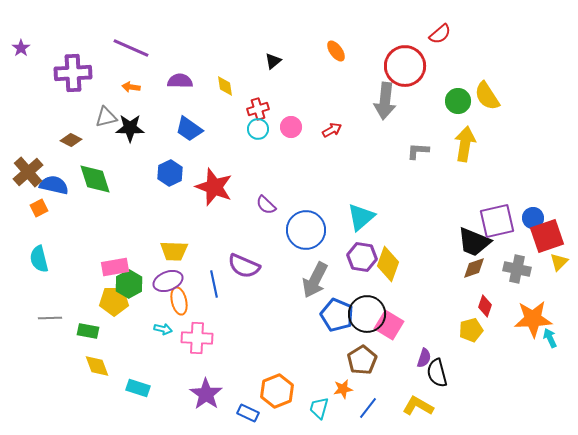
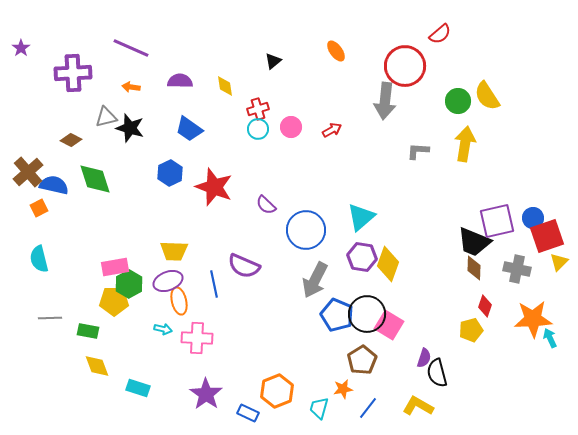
black star at (130, 128): rotated 16 degrees clockwise
brown diamond at (474, 268): rotated 70 degrees counterclockwise
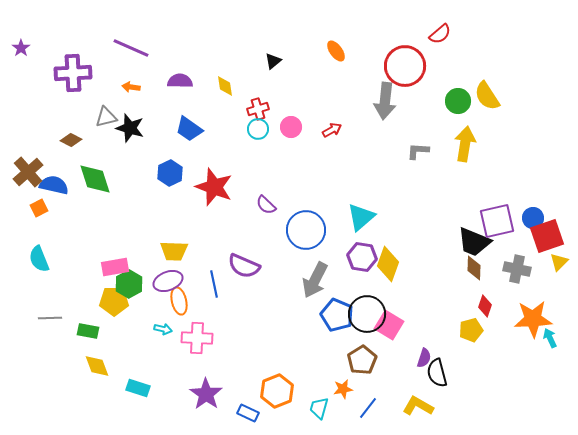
cyan semicircle at (39, 259): rotated 8 degrees counterclockwise
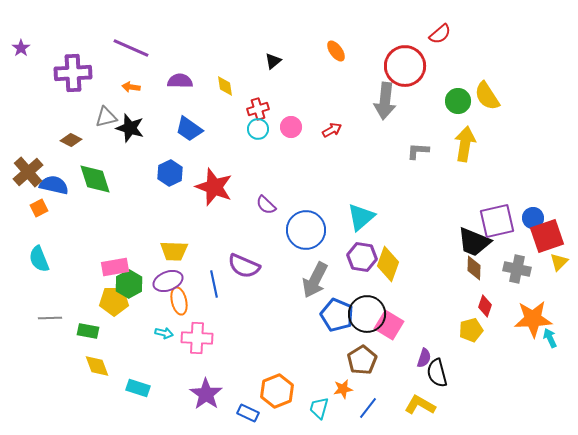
cyan arrow at (163, 329): moved 1 px right, 4 px down
yellow L-shape at (418, 406): moved 2 px right, 1 px up
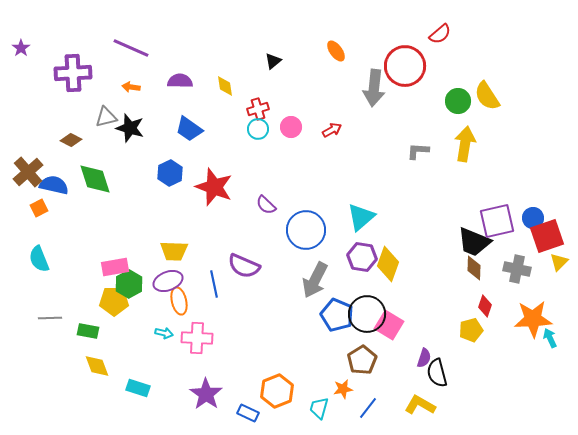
gray arrow at (385, 101): moved 11 px left, 13 px up
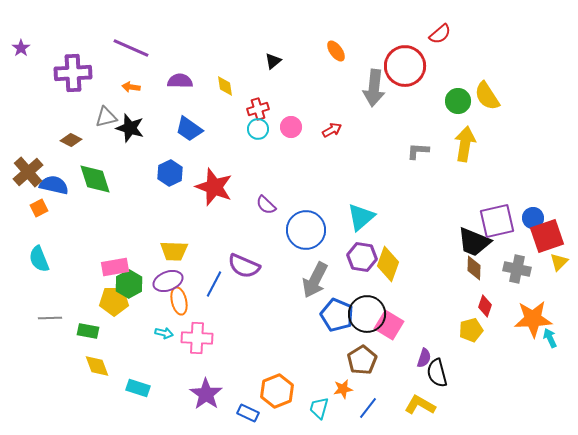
blue line at (214, 284): rotated 40 degrees clockwise
